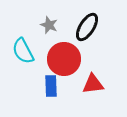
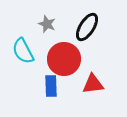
gray star: moved 2 px left, 1 px up
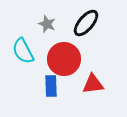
black ellipse: moved 1 px left, 4 px up; rotated 8 degrees clockwise
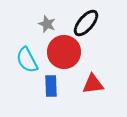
cyan semicircle: moved 4 px right, 9 px down
red circle: moved 7 px up
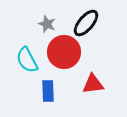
blue rectangle: moved 3 px left, 5 px down
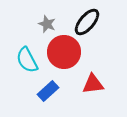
black ellipse: moved 1 px right, 1 px up
blue rectangle: rotated 50 degrees clockwise
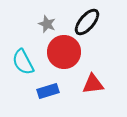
cyan semicircle: moved 4 px left, 2 px down
blue rectangle: rotated 25 degrees clockwise
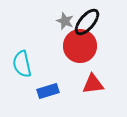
gray star: moved 18 px right, 3 px up
red circle: moved 16 px right, 6 px up
cyan semicircle: moved 1 px left, 2 px down; rotated 16 degrees clockwise
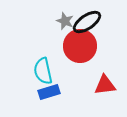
black ellipse: rotated 16 degrees clockwise
cyan semicircle: moved 21 px right, 7 px down
red triangle: moved 12 px right, 1 px down
blue rectangle: moved 1 px right, 1 px down
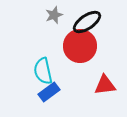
gray star: moved 11 px left, 6 px up; rotated 30 degrees clockwise
blue rectangle: rotated 20 degrees counterclockwise
